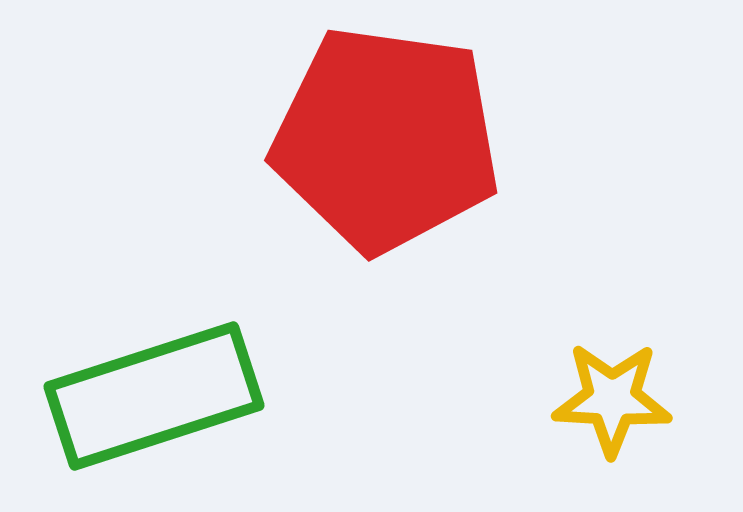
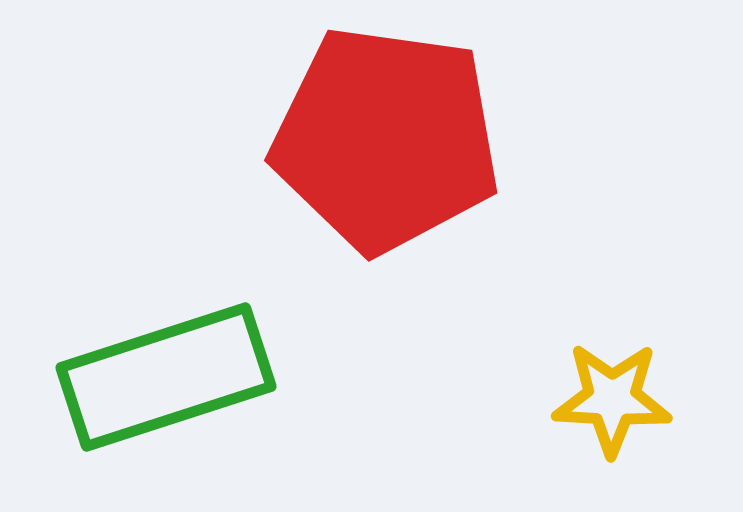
green rectangle: moved 12 px right, 19 px up
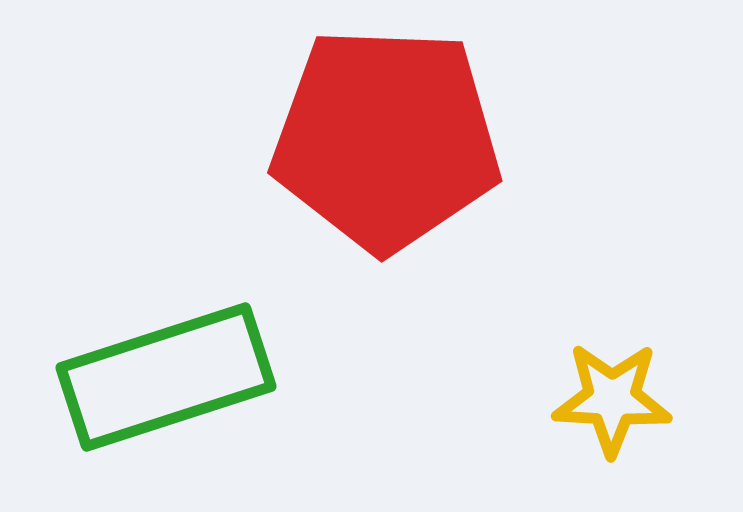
red pentagon: rotated 6 degrees counterclockwise
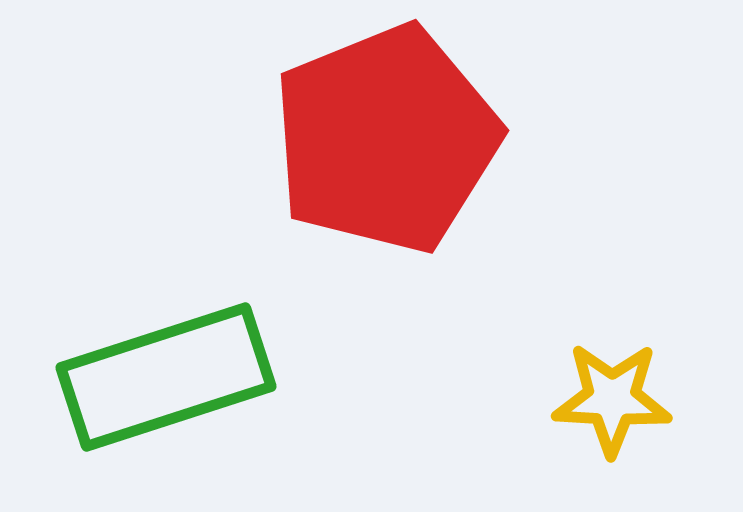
red pentagon: rotated 24 degrees counterclockwise
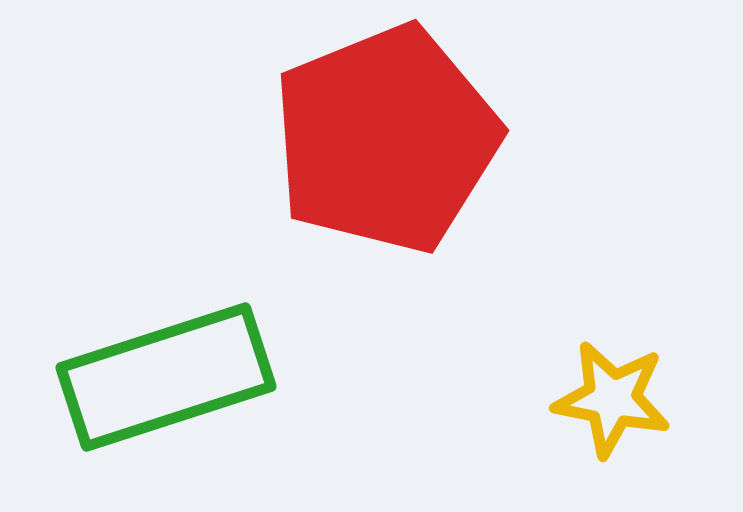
yellow star: rotated 8 degrees clockwise
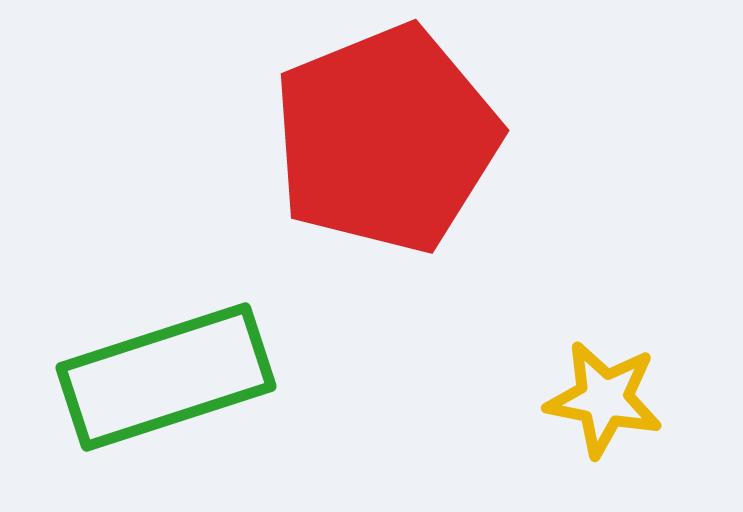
yellow star: moved 8 px left
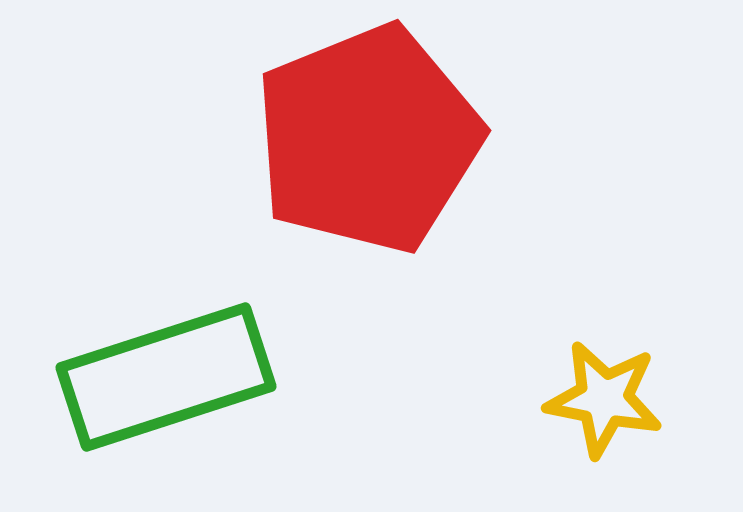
red pentagon: moved 18 px left
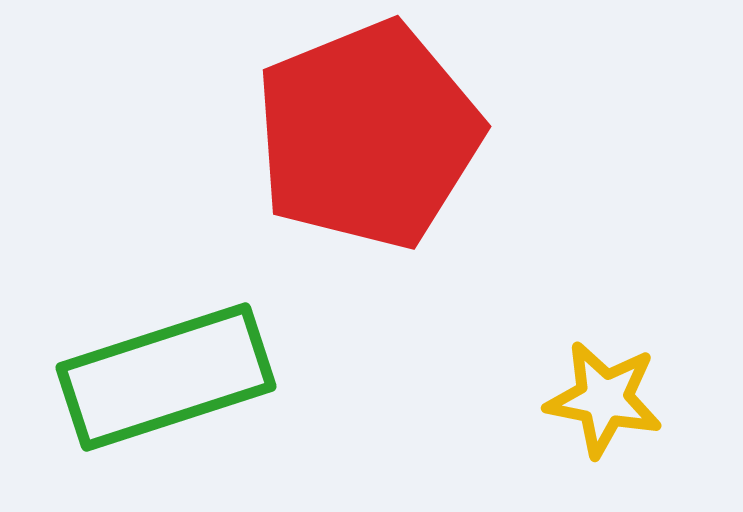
red pentagon: moved 4 px up
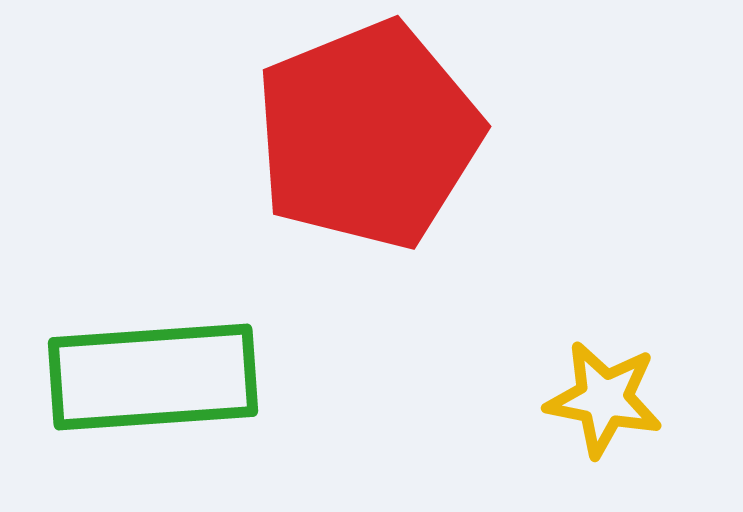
green rectangle: moved 13 px left; rotated 14 degrees clockwise
